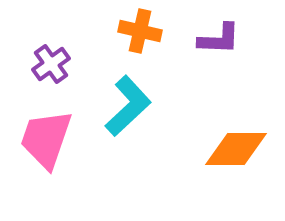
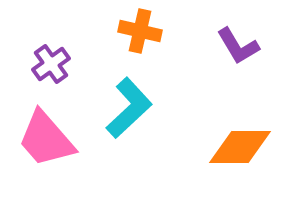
purple L-shape: moved 19 px right, 7 px down; rotated 57 degrees clockwise
cyan L-shape: moved 1 px right, 2 px down
pink trapezoid: rotated 60 degrees counterclockwise
orange diamond: moved 4 px right, 2 px up
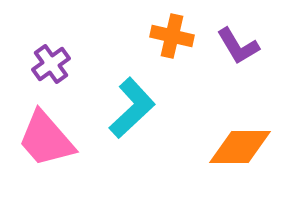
orange cross: moved 32 px right, 5 px down
cyan L-shape: moved 3 px right
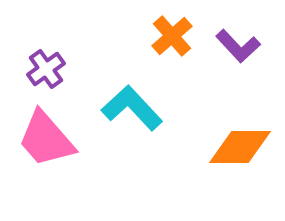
orange cross: rotated 36 degrees clockwise
purple L-shape: rotated 12 degrees counterclockwise
purple cross: moved 5 px left, 5 px down
cyan L-shape: rotated 90 degrees counterclockwise
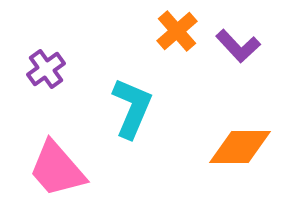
orange cross: moved 5 px right, 5 px up
cyan L-shape: rotated 66 degrees clockwise
pink trapezoid: moved 11 px right, 30 px down
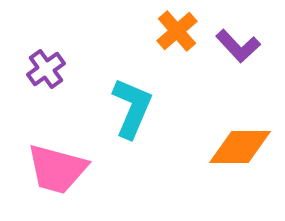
pink trapezoid: rotated 34 degrees counterclockwise
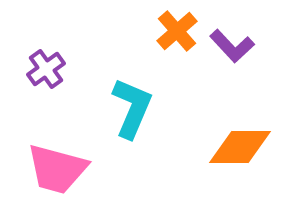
purple L-shape: moved 6 px left
